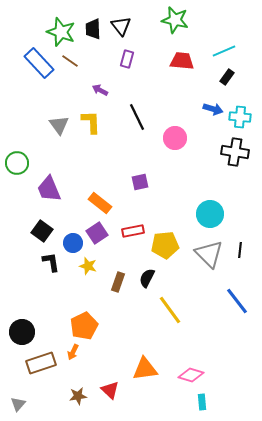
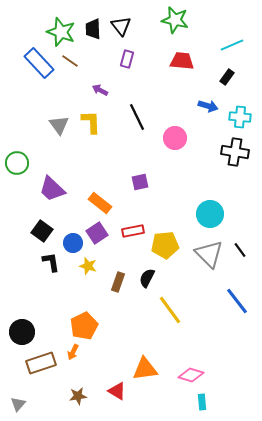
cyan line at (224, 51): moved 8 px right, 6 px up
blue arrow at (213, 109): moved 5 px left, 3 px up
purple trapezoid at (49, 189): moved 3 px right; rotated 24 degrees counterclockwise
black line at (240, 250): rotated 42 degrees counterclockwise
red triangle at (110, 390): moved 7 px right, 1 px down; rotated 12 degrees counterclockwise
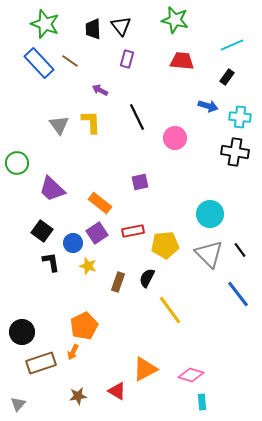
green star at (61, 32): moved 16 px left, 8 px up
blue line at (237, 301): moved 1 px right, 7 px up
orange triangle at (145, 369): rotated 20 degrees counterclockwise
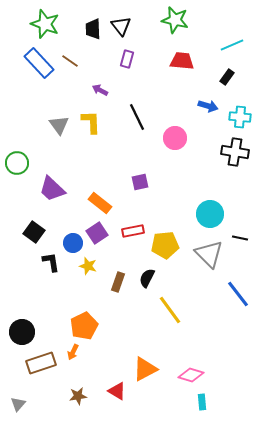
black square at (42, 231): moved 8 px left, 1 px down
black line at (240, 250): moved 12 px up; rotated 42 degrees counterclockwise
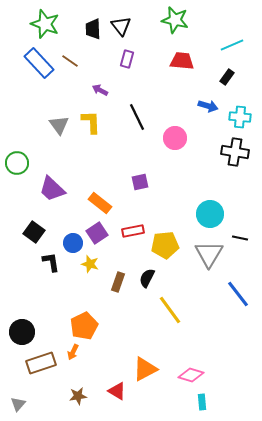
gray triangle at (209, 254): rotated 16 degrees clockwise
yellow star at (88, 266): moved 2 px right, 2 px up
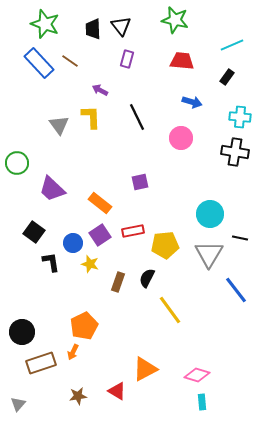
blue arrow at (208, 106): moved 16 px left, 4 px up
yellow L-shape at (91, 122): moved 5 px up
pink circle at (175, 138): moved 6 px right
purple square at (97, 233): moved 3 px right, 2 px down
blue line at (238, 294): moved 2 px left, 4 px up
pink diamond at (191, 375): moved 6 px right
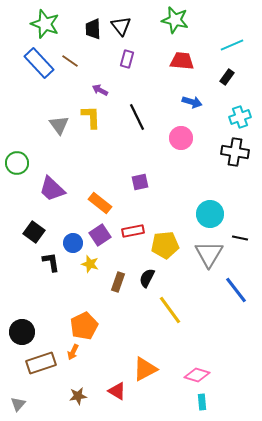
cyan cross at (240, 117): rotated 25 degrees counterclockwise
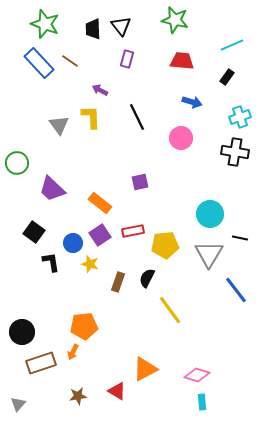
orange pentagon at (84, 326): rotated 20 degrees clockwise
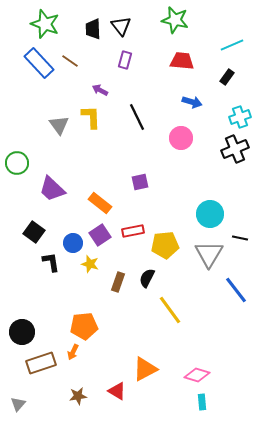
purple rectangle at (127, 59): moved 2 px left, 1 px down
black cross at (235, 152): moved 3 px up; rotated 32 degrees counterclockwise
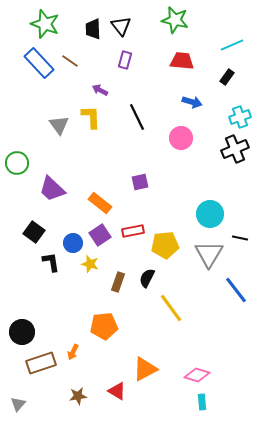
yellow line at (170, 310): moved 1 px right, 2 px up
orange pentagon at (84, 326): moved 20 px right
